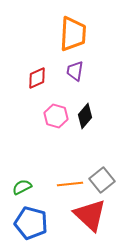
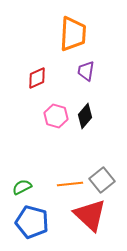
purple trapezoid: moved 11 px right
blue pentagon: moved 1 px right, 1 px up
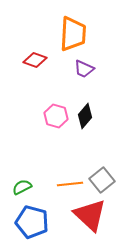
purple trapezoid: moved 2 px left, 2 px up; rotated 75 degrees counterclockwise
red diamond: moved 2 px left, 18 px up; rotated 45 degrees clockwise
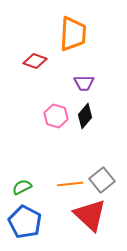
red diamond: moved 1 px down
purple trapezoid: moved 14 px down; rotated 25 degrees counterclockwise
blue pentagon: moved 7 px left; rotated 12 degrees clockwise
